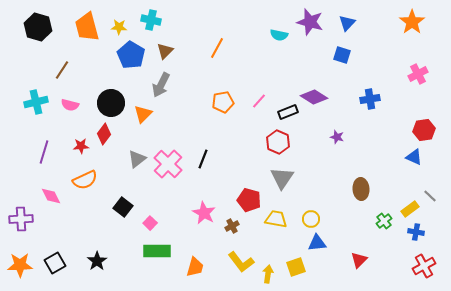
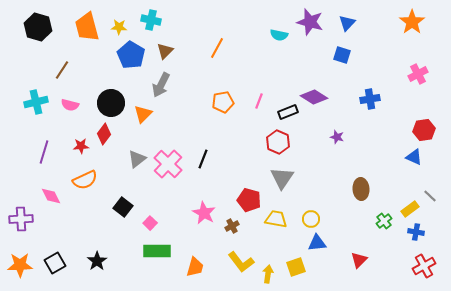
pink line at (259, 101): rotated 21 degrees counterclockwise
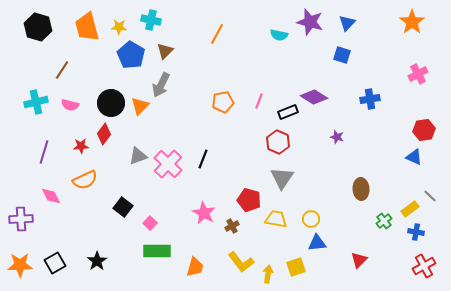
orange line at (217, 48): moved 14 px up
orange triangle at (143, 114): moved 3 px left, 8 px up
gray triangle at (137, 159): moved 1 px right, 3 px up; rotated 18 degrees clockwise
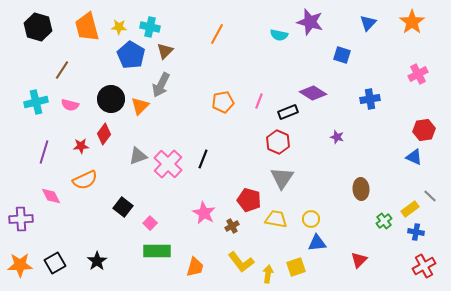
cyan cross at (151, 20): moved 1 px left, 7 px down
blue triangle at (347, 23): moved 21 px right
purple diamond at (314, 97): moved 1 px left, 4 px up
black circle at (111, 103): moved 4 px up
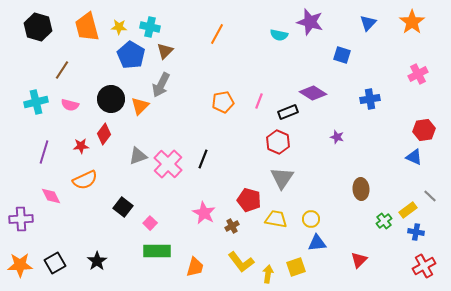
yellow rectangle at (410, 209): moved 2 px left, 1 px down
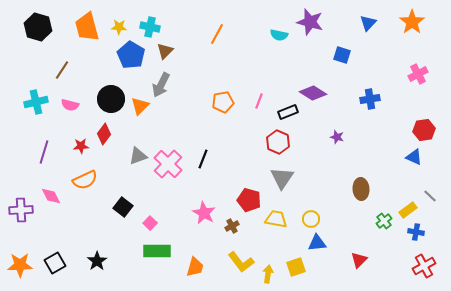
purple cross at (21, 219): moved 9 px up
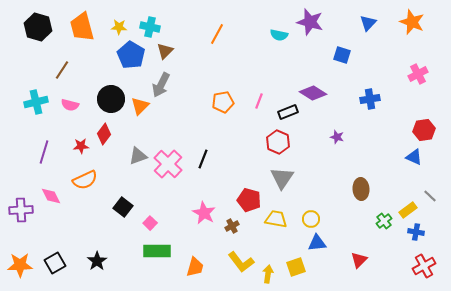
orange star at (412, 22): rotated 15 degrees counterclockwise
orange trapezoid at (87, 27): moved 5 px left
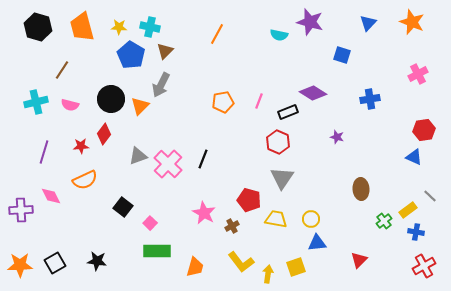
black star at (97, 261): rotated 30 degrees counterclockwise
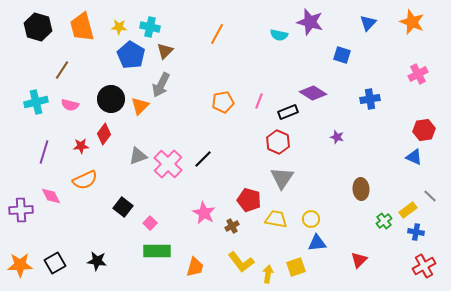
black line at (203, 159): rotated 24 degrees clockwise
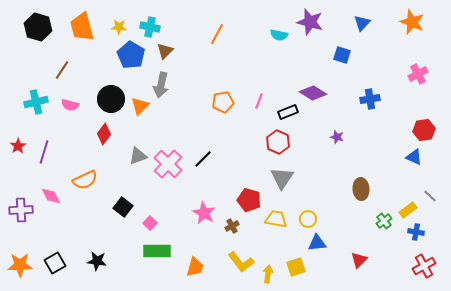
blue triangle at (368, 23): moved 6 px left
gray arrow at (161, 85): rotated 15 degrees counterclockwise
red star at (81, 146): moved 63 px left; rotated 28 degrees counterclockwise
yellow circle at (311, 219): moved 3 px left
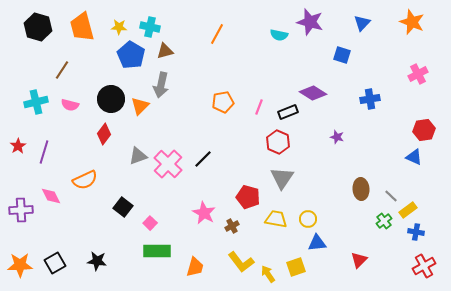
brown triangle at (165, 51): rotated 30 degrees clockwise
pink line at (259, 101): moved 6 px down
gray line at (430, 196): moved 39 px left
red pentagon at (249, 200): moved 1 px left, 3 px up
yellow arrow at (268, 274): rotated 42 degrees counterclockwise
